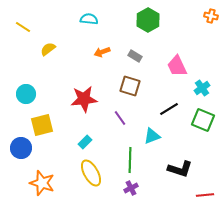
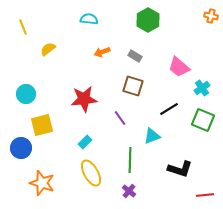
yellow line: rotated 35 degrees clockwise
pink trapezoid: moved 2 px right, 1 px down; rotated 25 degrees counterclockwise
brown square: moved 3 px right
purple cross: moved 2 px left, 3 px down; rotated 24 degrees counterclockwise
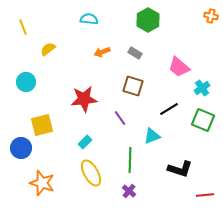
gray rectangle: moved 3 px up
cyan circle: moved 12 px up
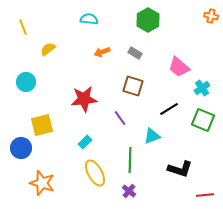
yellow ellipse: moved 4 px right
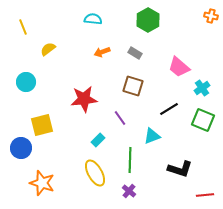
cyan semicircle: moved 4 px right
cyan rectangle: moved 13 px right, 2 px up
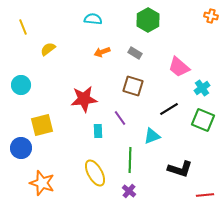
cyan circle: moved 5 px left, 3 px down
cyan rectangle: moved 9 px up; rotated 48 degrees counterclockwise
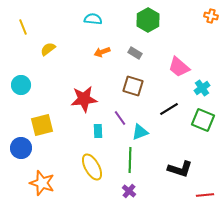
cyan triangle: moved 12 px left, 4 px up
yellow ellipse: moved 3 px left, 6 px up
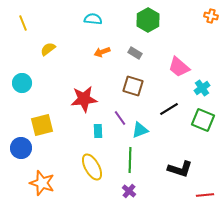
yellow line: moved 4 px up
cyan circle: moved 1 px right, 2 px up
cyan triangle: moved 2 px up
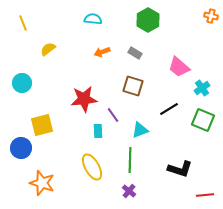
purple line: moved 7 px left, 3 px up
